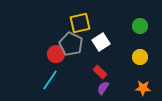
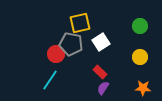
gray pentagon: rotated 15 degrees counterclockwise
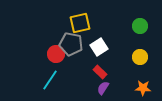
white square: moved 2 px left, 5 px down
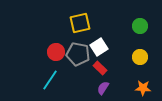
gray pentagon: moved 7 px right, 10 px down
red circle: moved 2 px up
red rectangle: moved 4 px up
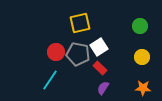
yellow circle: moved 2 px right
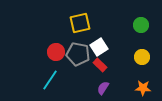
green circle: moved 1 px right, 1 px up
red rectangle: moved 3 px up
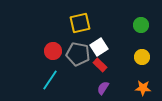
red circle: moved 3 px left, 1 px up
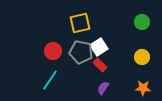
green circle: moved 1 px right, 3 px up
gray pentagon: moved 3 px right, 2 px up
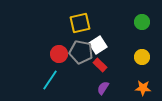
white square: moved 1 px left, 2 px up
red circle: moved 6 px right, 3 px down
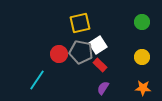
cyan line: moved 13 px left
